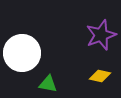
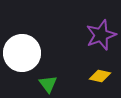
green triangle: rotated 42 degrees clockwise
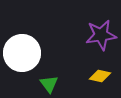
purple star: rotated 12 degrees clockwise
green triangle: moved 1 px right
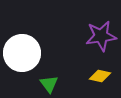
purple star: moved 1 px down
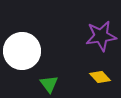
white circle: moved 2 px up
yellow diamond: moved 1 px down; rotated 35 degrees clockwise
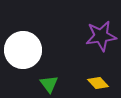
white circle: moved 1 px right, 1 px up
yellow diamond: moved 2 px left, 6 px down
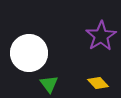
purple star: rotated 24 degrees counterclockwise
white circle: moved 6 px right, 3 px down
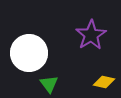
purple star: moved 10 px left, 1 px up
yellow diamond: moved 6 px right, 1 px up; rotated 35 degrees counterclockwise
